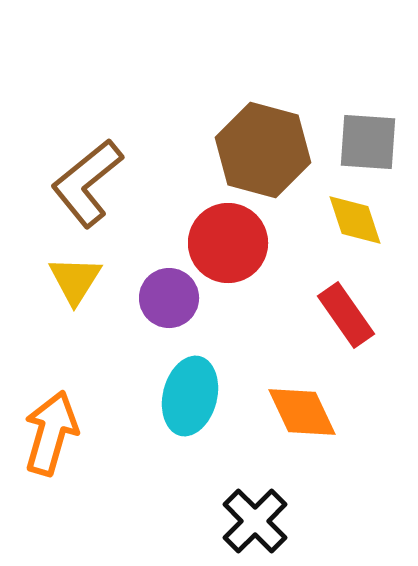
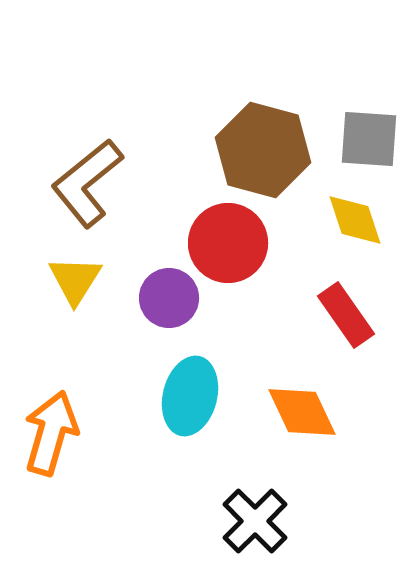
gray square: moved 1 px right, 3 px up
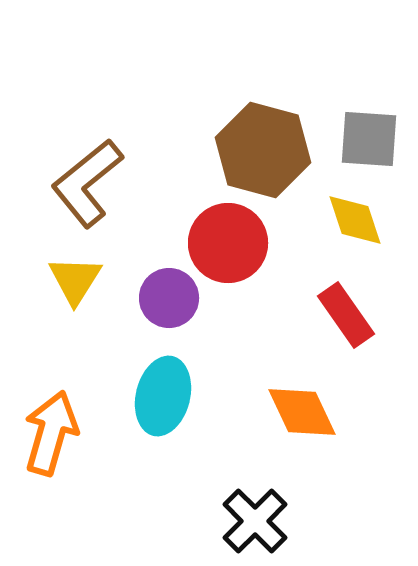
cyan ellipse: moved 27 px left
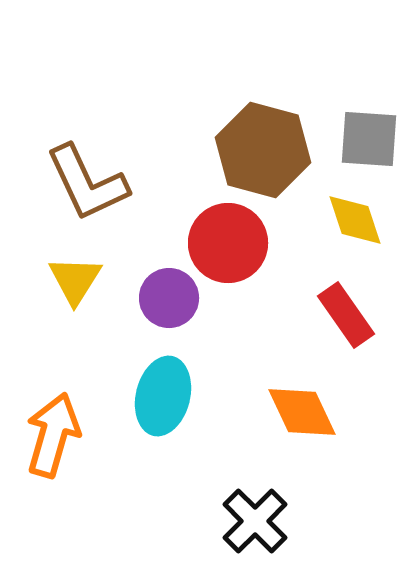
brown L-shape: rotated 76 degrees counterclockwise
orange arrow: moved 2 px right, 2 px down
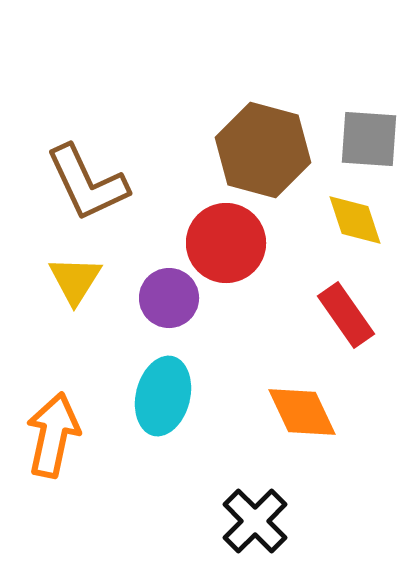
red circle: moved 2 px left
orange arrow: rotated 4 degrees counterclockwise
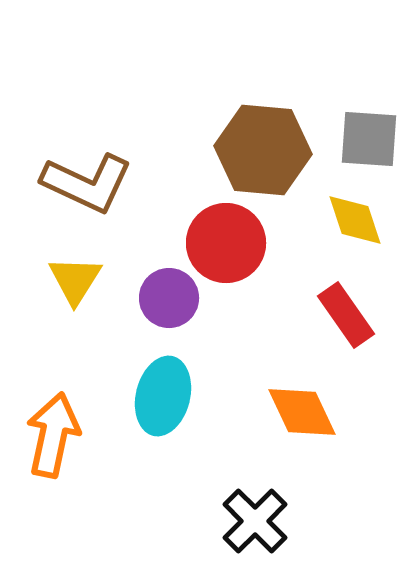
brown hexagon: rotated 10 degrees counterclockwise
brown L-shape: rotated 40 degrees counterclockwise
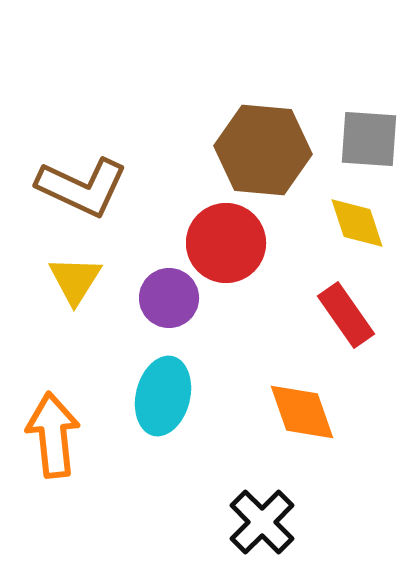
brown L-shape: moved 5 px left, 4 px down
yellow diamond: moved 2 px right, 3 px down
orange diamond: rotated 6 degrees clockwise
orange arrow: rotated 18 degrees counterclockwise
black cross: moved 7 px right, 1 px down
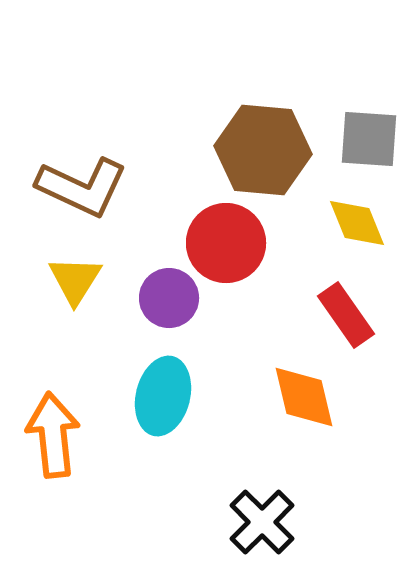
yellow diamond: rotated 4 degrees counterclockwise
orange diamond: moved 2 px right, 15 px up; rotated 6 degrees clockwise
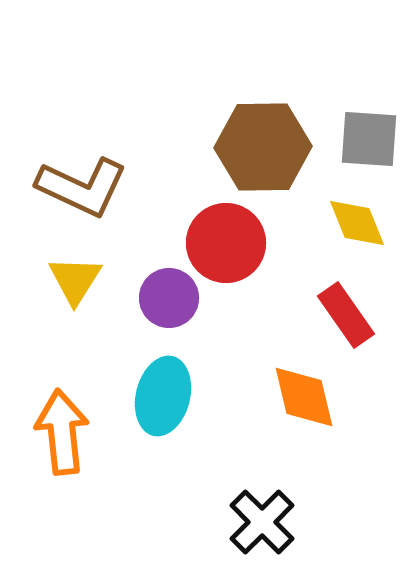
brown hexagon: moved 3 px up; rotated 6 degrees counterclockwise
orange arrow: moved 9 px right, 3 px up
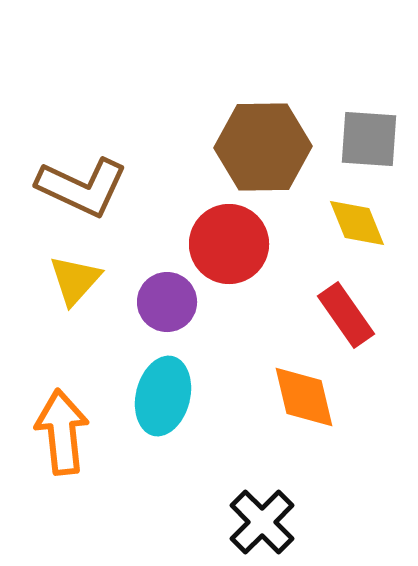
red circle: moved 3 px right, 1 px down
yellow triangle: rotated 10 degrees clockwise
purple circle: moved 2 px left, 4 px down
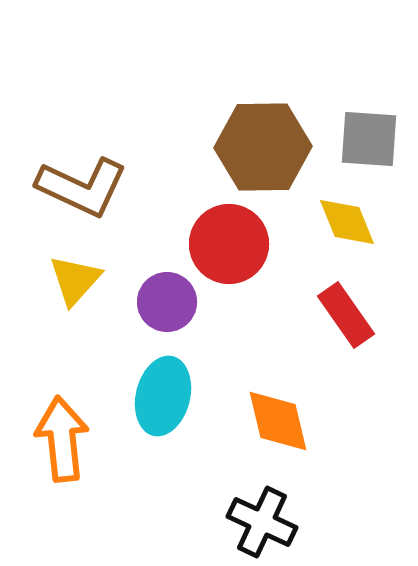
yellow diamond: moved 10 px left, 1 px up
orange diamond: moved 26 px left, 24 px down
orange arrow: moved 7 px down
black cross: rotated 20 degrees counterclockwise
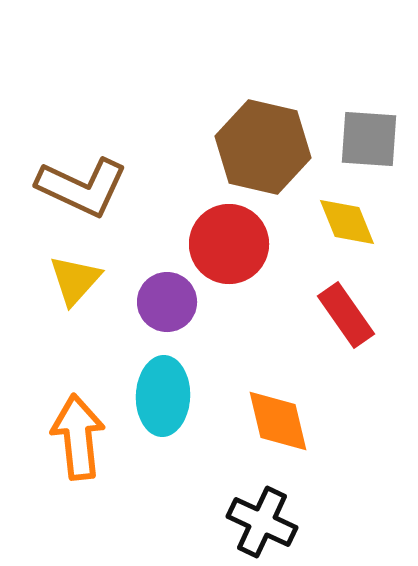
brown hexagon: rotated 14 degrees clockwise
cyan ellipse: rotated 12 degrees counterclockwise
orange arrow: moved 16 px right, 2 px up
